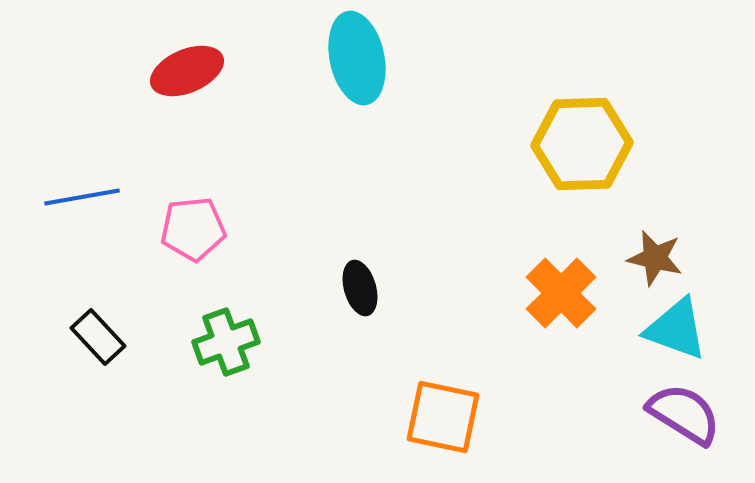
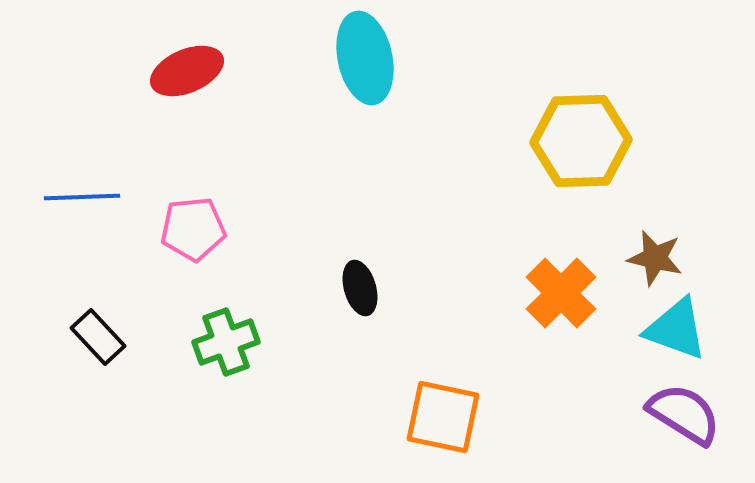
cyan ellipse: moved 8 px right
yellow hexagon: moved 1 px left, 3 px up
blue line: rotated 8 degrees clockwise
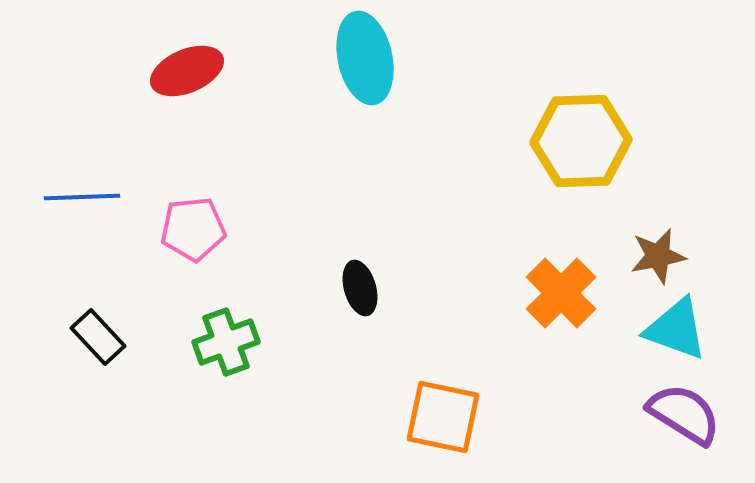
brown star: moved 3 px right, 2 px up; rotated 24 degrees counterclockwise
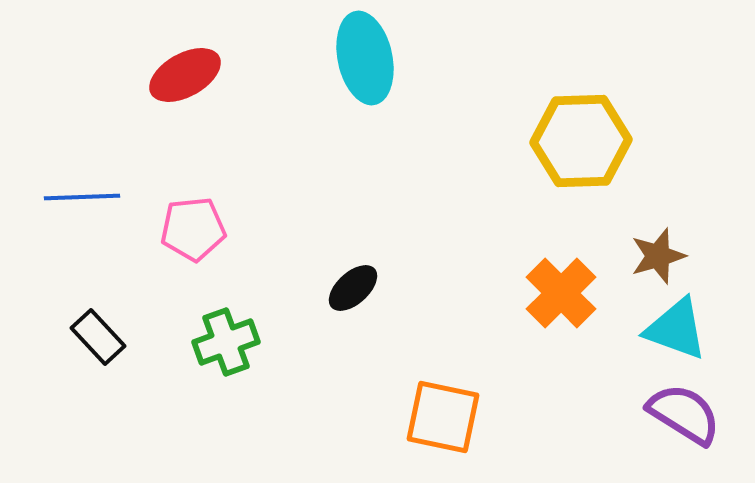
red ellipse: moved 2 px left, 4 px down; rotated 6 degrees counterclockwise
brown star: rotated 6 degrees counterclockwise
black ellipse: moved 7 px left; rotated 64 degrees clockwise
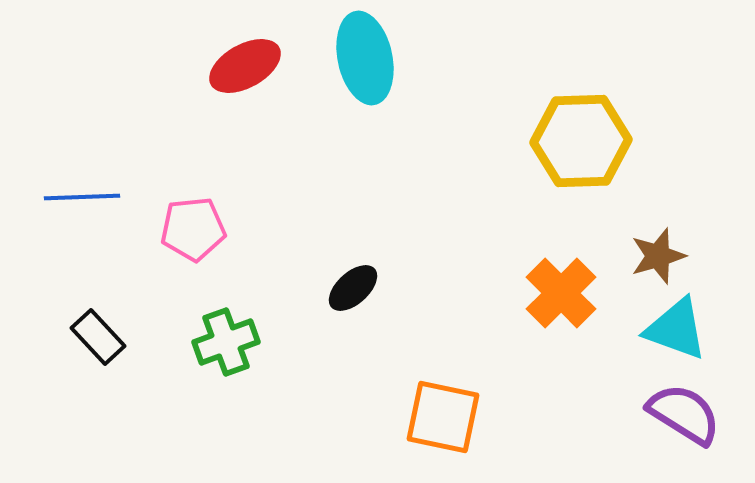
red ellipse: moved 60 px right, 9 px up
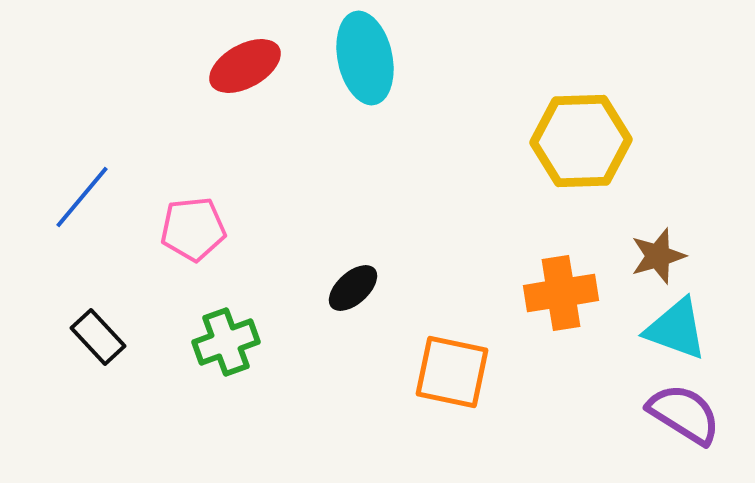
blue line: rotated 48 degrees counterclockwise
orange cross: rotated 36 degrees clockwise
orange square: moved 9 px right, 45 px up
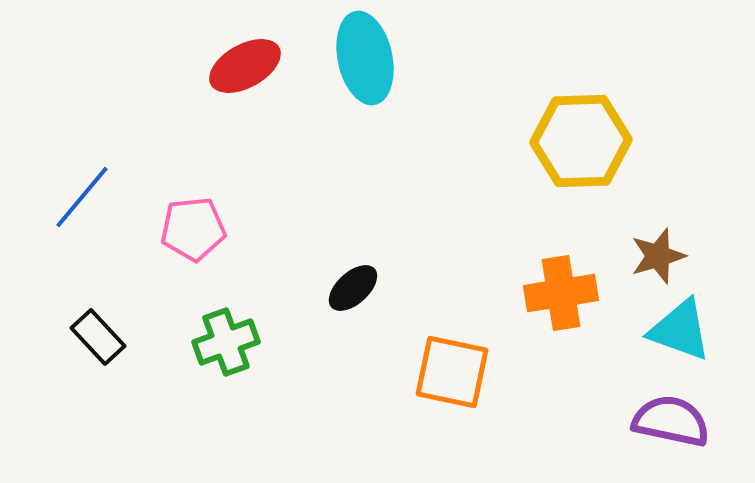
cyan triangle: moved 4 px right, 1 px down
purple semicircle: moved 13 px left, 7 px down; rotated 20 degrees counterclockwise
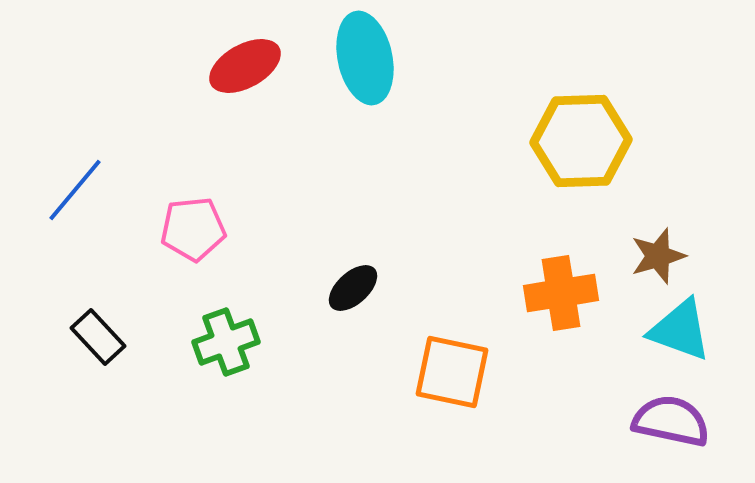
blue line: moved 7 px left, 7 px up
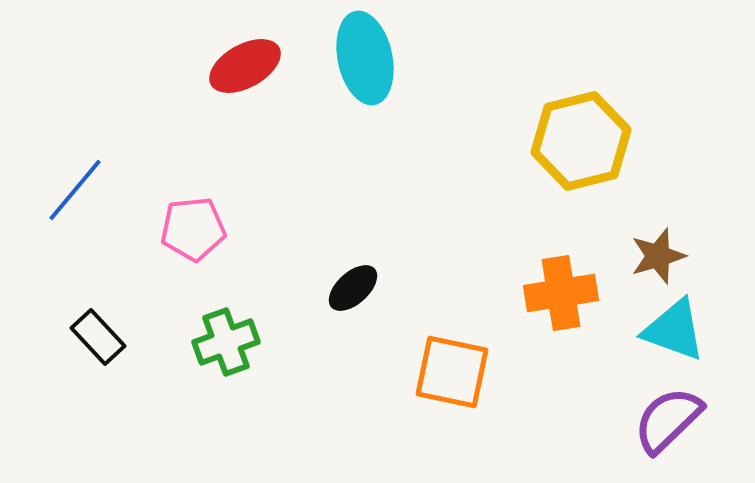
yellow hexagon: rotated 12 degrees counterclockwise
cyan triangle: moved 6 px left
purple semicircle: moved 3 px left, 1 px up; rotated 56 degrees counterclockwise
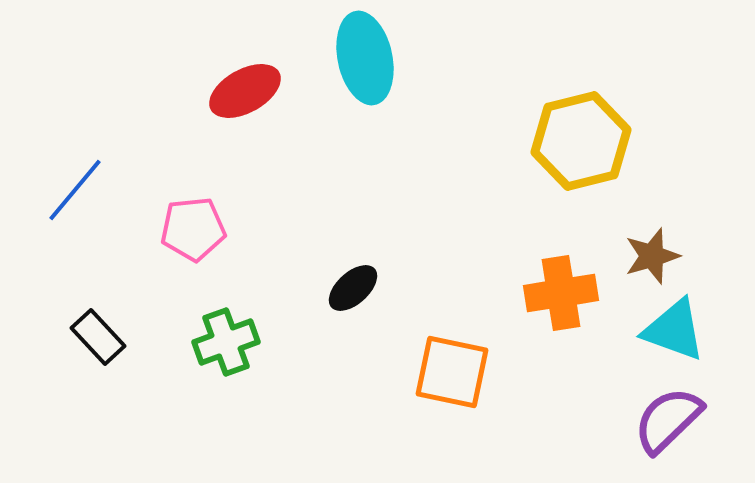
red ellipse: moved 25 px down
brown star: moved 6 px left
